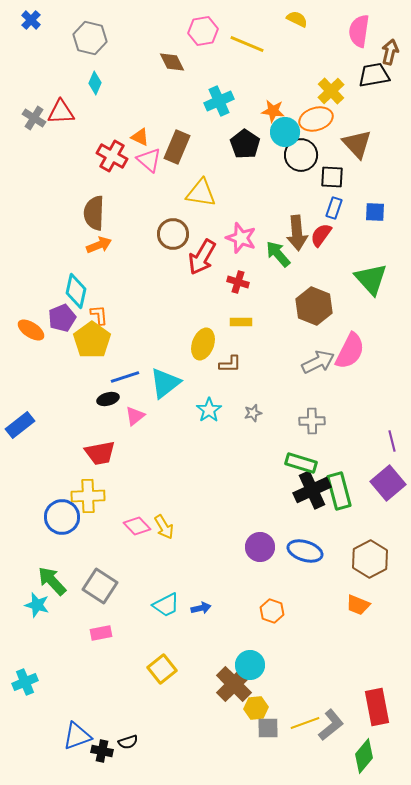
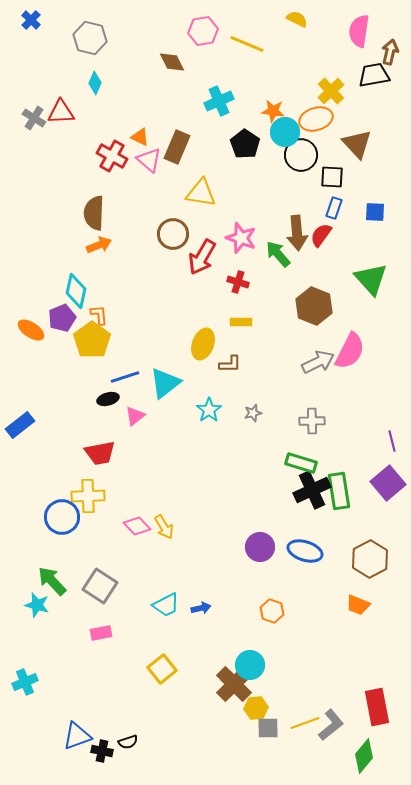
green rectangle at (339, 491): rotated 6 degrees clockwise
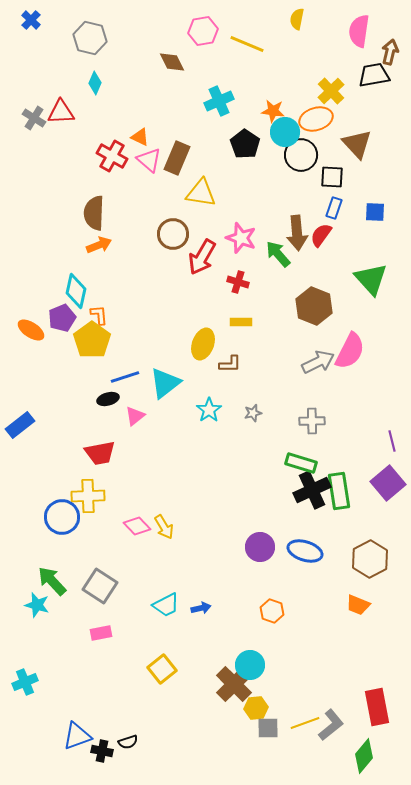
yellow semicircle at (297, 19): rotated 105 degrees counterclockwise
brown rectangle at (177, 147): moved 11 px down
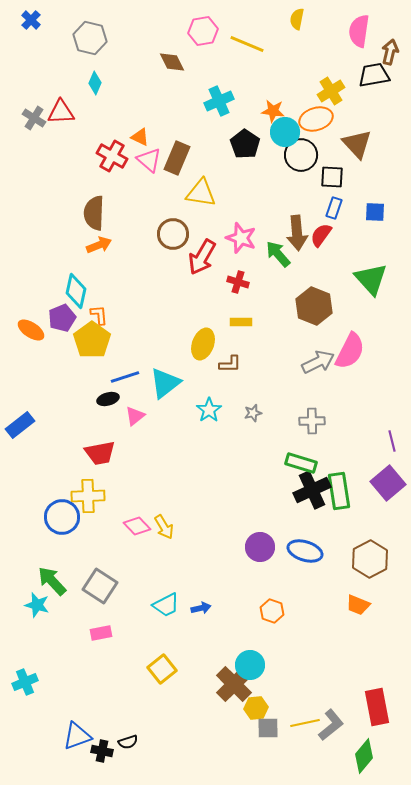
yellow cross at (331, 91): rotated 12 degrees clockwise
yellow line at (305, 723): rotated 8 degrees clockwise
